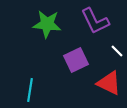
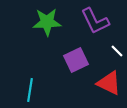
green star: moved 2 px up; rotated 8 degrees counterclockwise
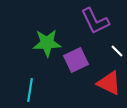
green star: moved 21 px down
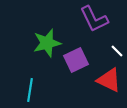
purple L-shape: moved 1 px left, 2 px up
green star: rotated 12 degrees counterclockwise
red triangle: moved 3 px up
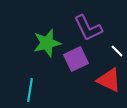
purple L-shape: moved 6 px left, 9 px down
purple square: moved 1 px up
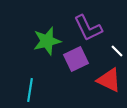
green star: moved 2 px up
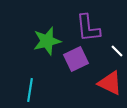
purple L-shape: rotated 20 degrees clockwise
red triangle: moved 1 px right, 3 px down
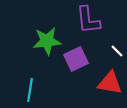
purple L-shape: moved 8 px up
green star: rotated 8 degrees clockwise
red triangle: rotated 16 degrees counterclockwise
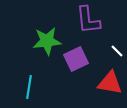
cyan line: moved 1 px left, 3 px up
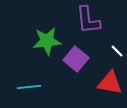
purple square: rotated 25 degrees counterclockwise
cyan line: rotated 75 degrees clockwise
